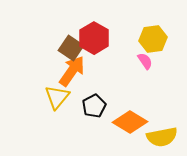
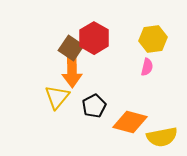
pink semicircle: moved 2 px right, 6 px down; rotated 48 degrees clockwise
orange arrow: rotated 144 degrees clockwise
orange diamond: rotated 16 degrees counterclockwise
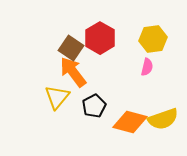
red hexagon: moved 6 px right
orange arrow: moved 1 px right, 1 px down; rotated 144 degrees clockwise
yellow semicircle: moved 1 px right, 18 px up; rotated 8 degrees counterclockwise
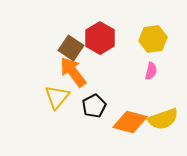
pink semicircle: moved 4 px right, 4 px down
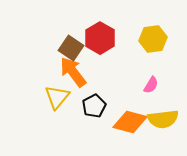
pink semicircle: moved 14 px down; rotated 18 degrees clockwise
yellow semicircle: rotated 12 degrees clockwise
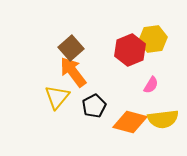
red hexagon: moved 30 px right, 12 px down; rotated 8 degrees clockwise
brown square: rotated 15 degrees clockwise
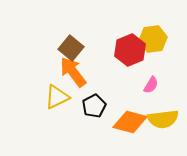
brown square: rotated 10 degrees counterclockwise
yellow triangle: rotated 24 degrees clockwise
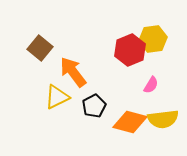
brown square: moved 31 px left
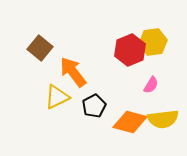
yellow hexagon: moved 3 px down
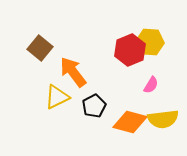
yellow hexagon: moved 3 px left; rotated 12 degrees clockwise
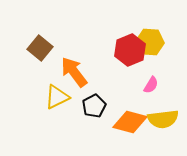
orange arrow: moved 1 px right
